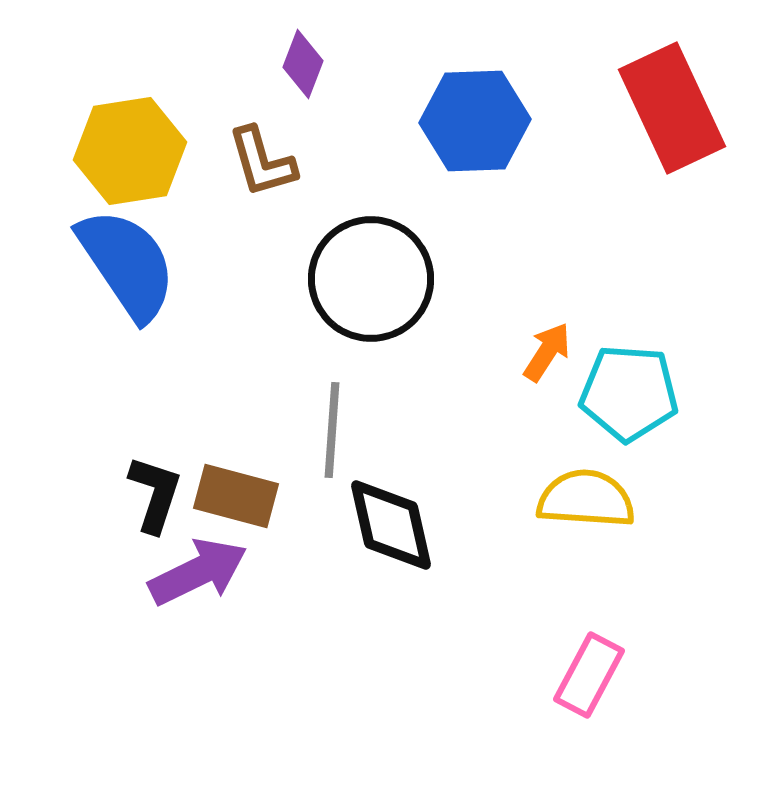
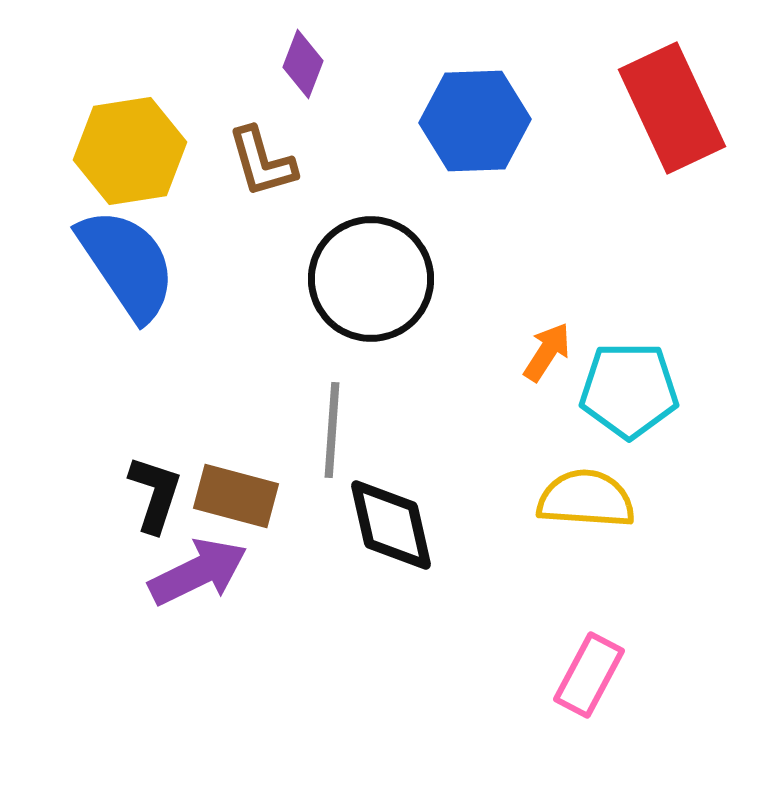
cyan pentagon: moved 3 px up; rotated 4 degrees counterclockwise
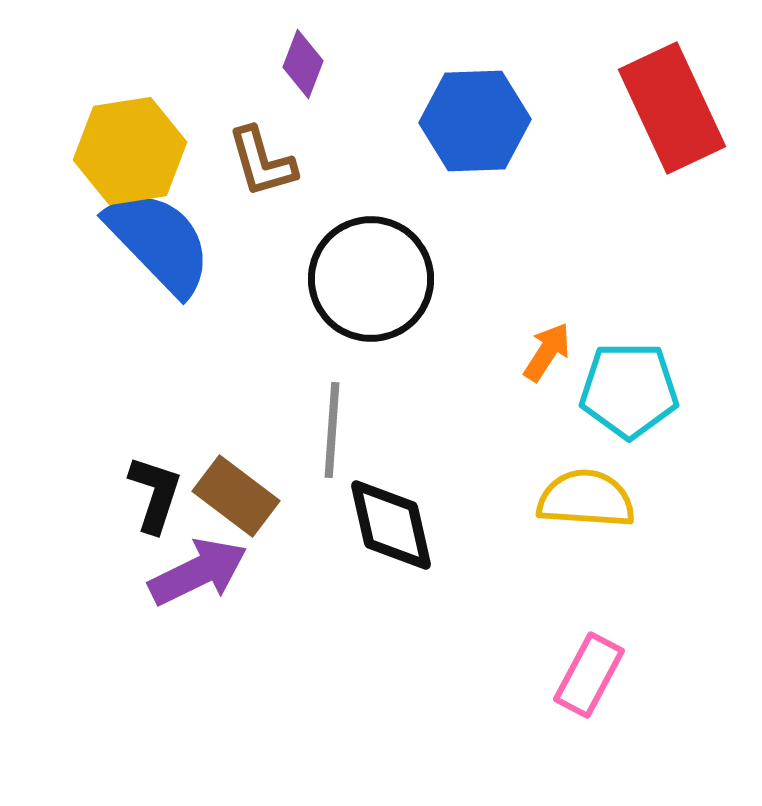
blue semicircle: moved 32 px right, 22 px up; rotated 10 degrees counterclockwise
brown rectangle: rotated 22 degrees clockwise
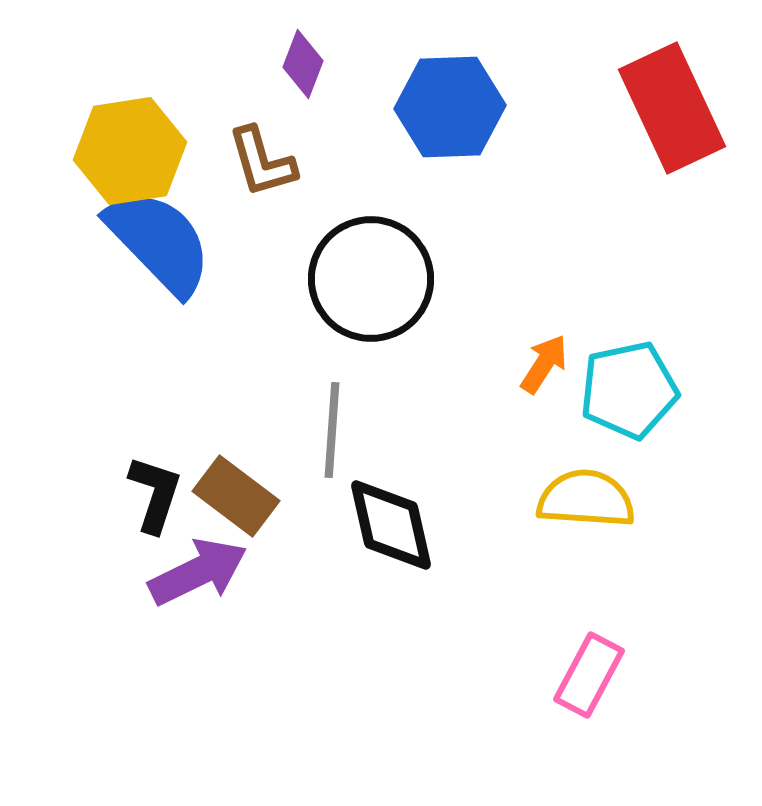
blue hexagon: moved 25 px left, 14 px up
orange arrow: moved 3 px left, 12 px down
cyan pentagon: rotated 12 degrees counterclockwise
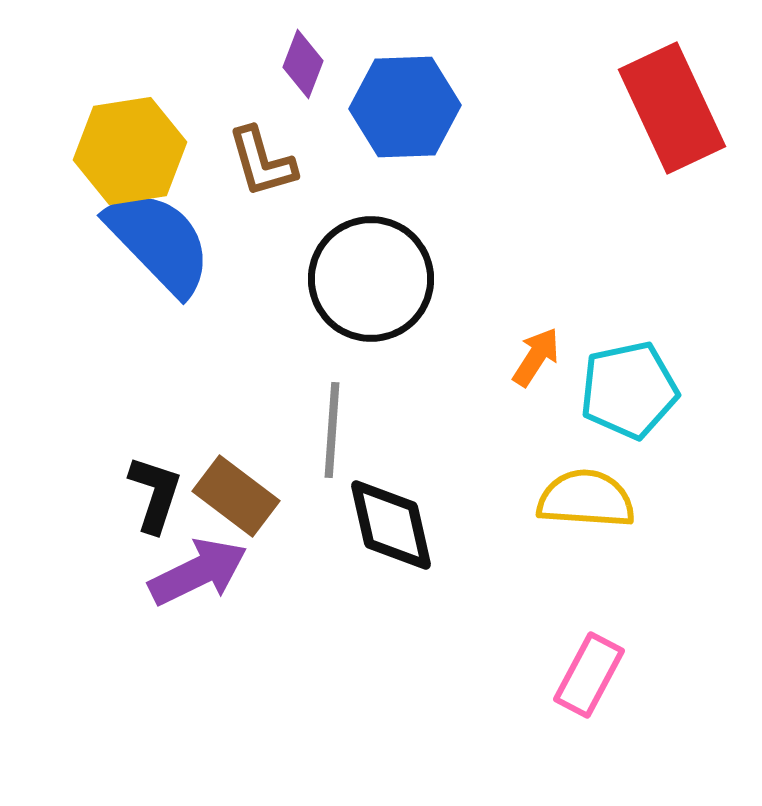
blue hexagon: moved 45 px left
orange arrow: moved 8 px left, 7 px up
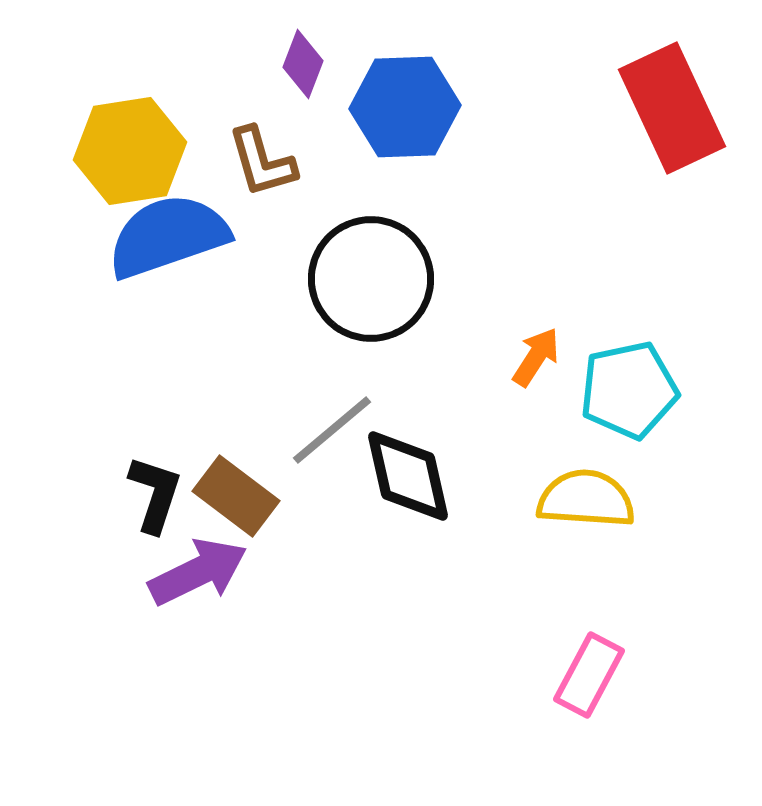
blue semicircle: moved 9 px right, 6 px up; rotated 65 degrees counterclockwise
gray line: rotated 46 degrees clockwise
black diamond: moved 17 px right, 49 px up
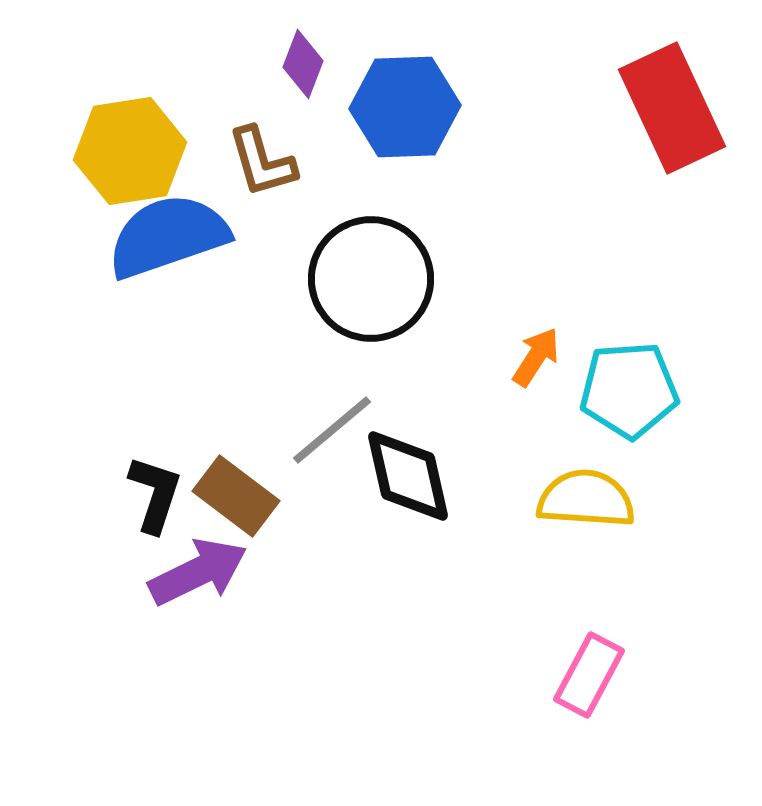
cyan pentagon: rotated 8 degrees clockwise
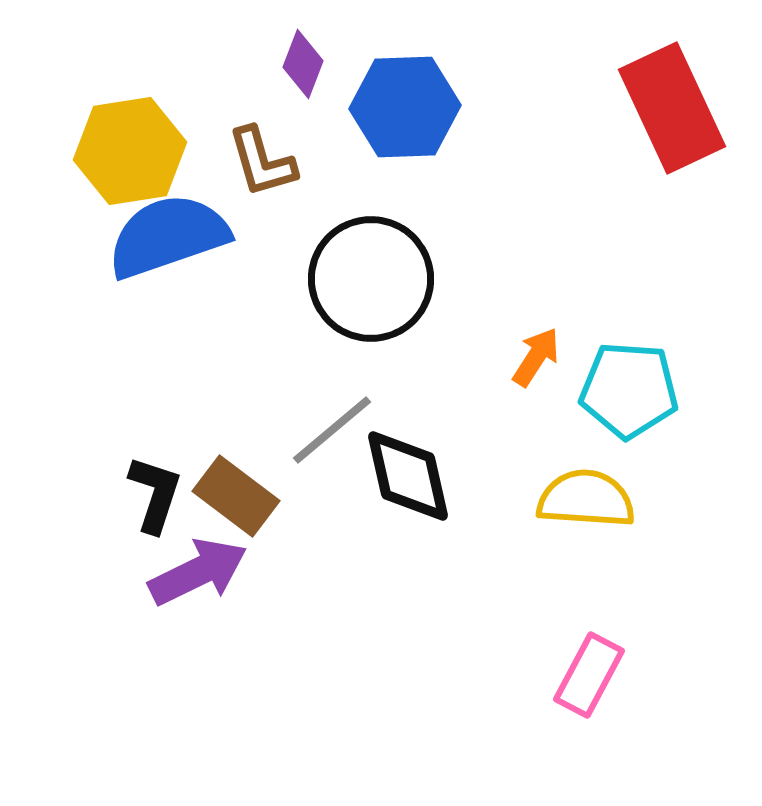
cyan pentagon: rotated 8 degrees clockwise
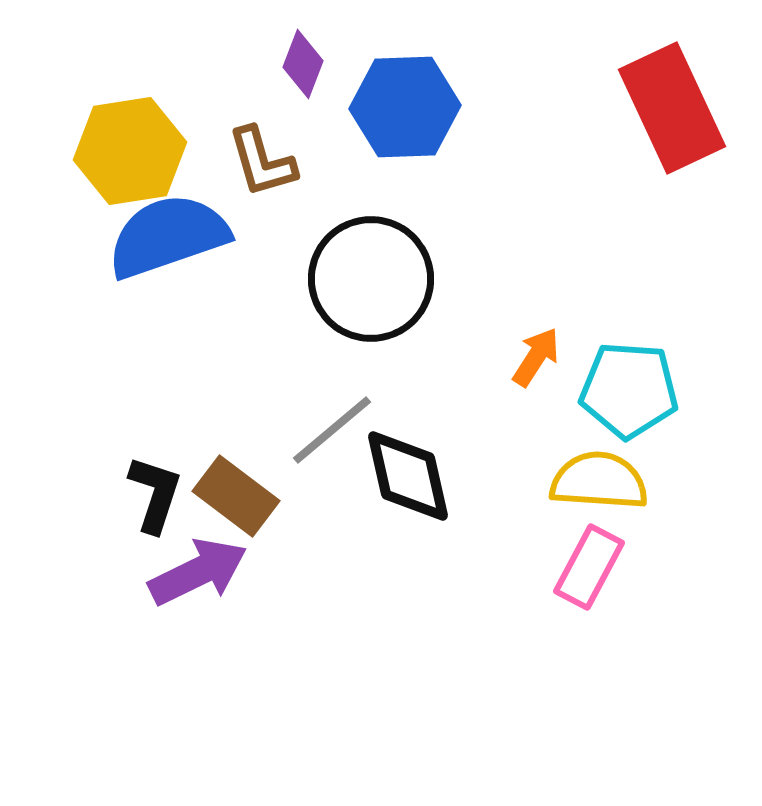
yellow semicircle: moved 13 px right, 18 px up
pink rectangle: moved 108 px up
